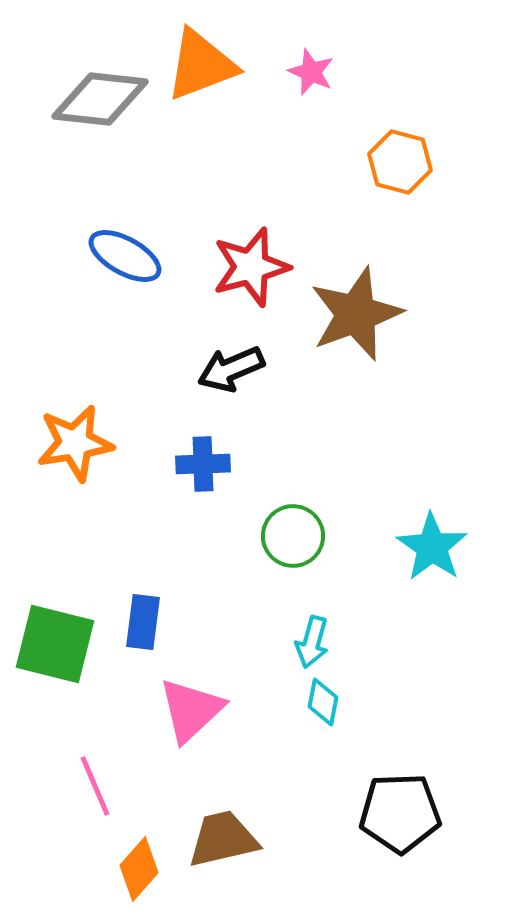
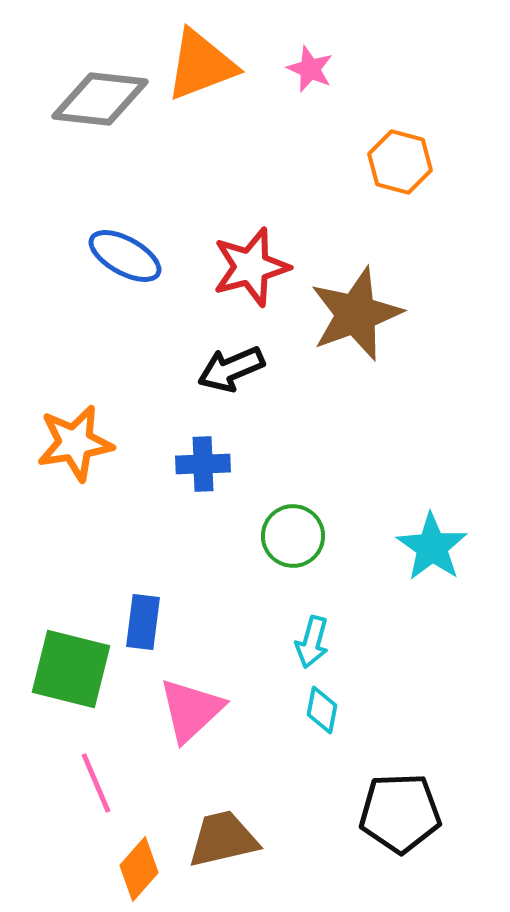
pink star: moved 1 px left, 3 px up
green square: moved 16 px right, 25 px down
cyan diamond: moved 1 px left, 8 px down
pink line: moved 1 px right, 3 px up
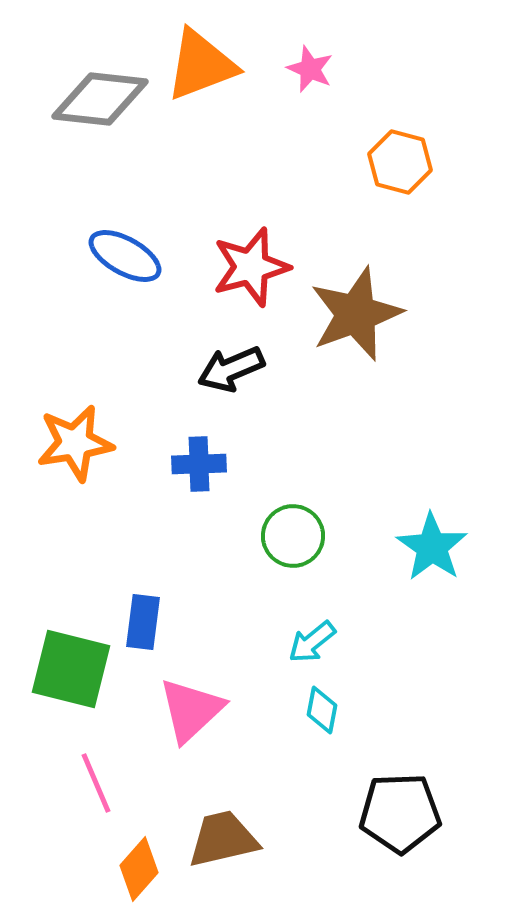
blue cross: moved 4 px left
cyan arrow: rotated 36 degrees clockwise
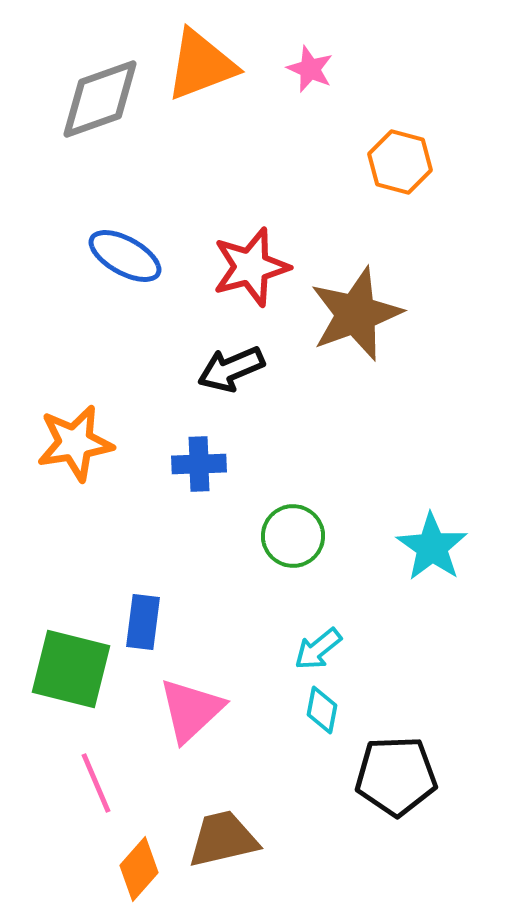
gray diamond: rotated 26 degrees counterclockwise
cyan arrow: moved 6 px right, 7 px down
black pentagon: moved 4 px left, 37 px up
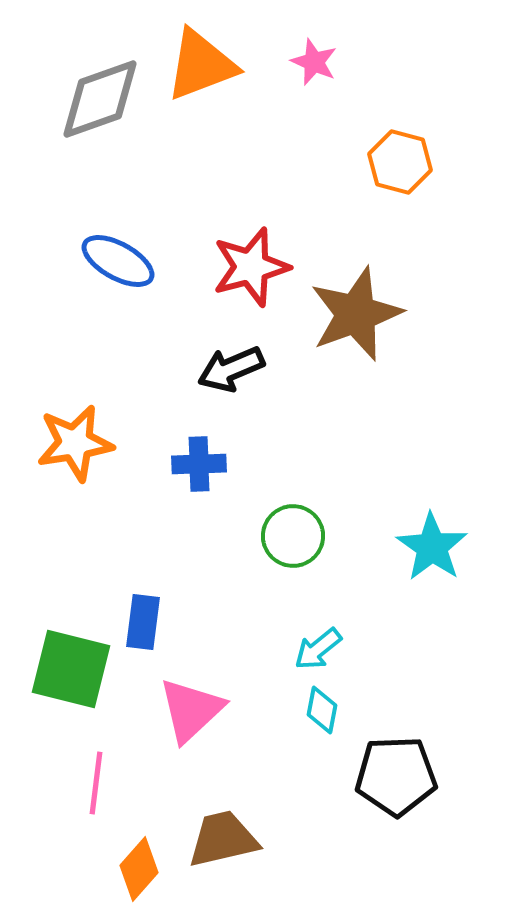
pink star: moved 4 px right, 7 px up
blue ellipse: moved 7 px left, 5 px down
pink line: rotated 30 degrees clockwise
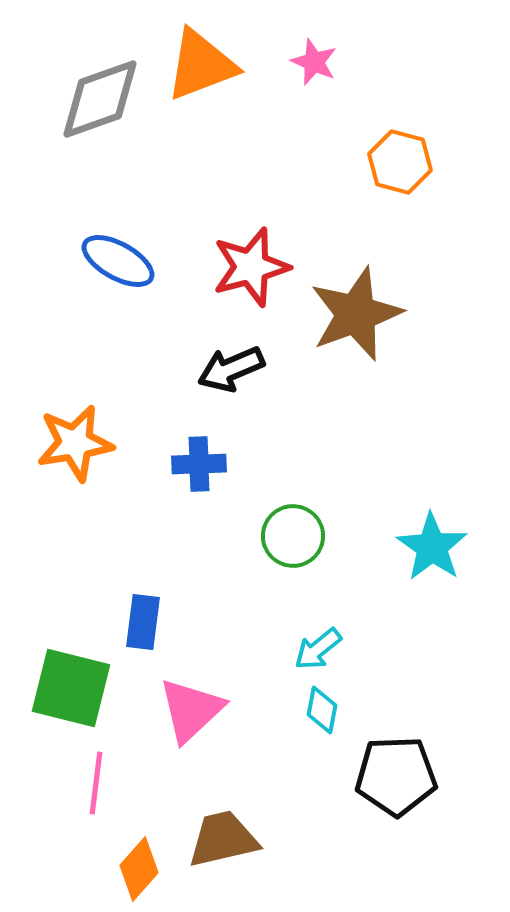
green square: moved 19 px down
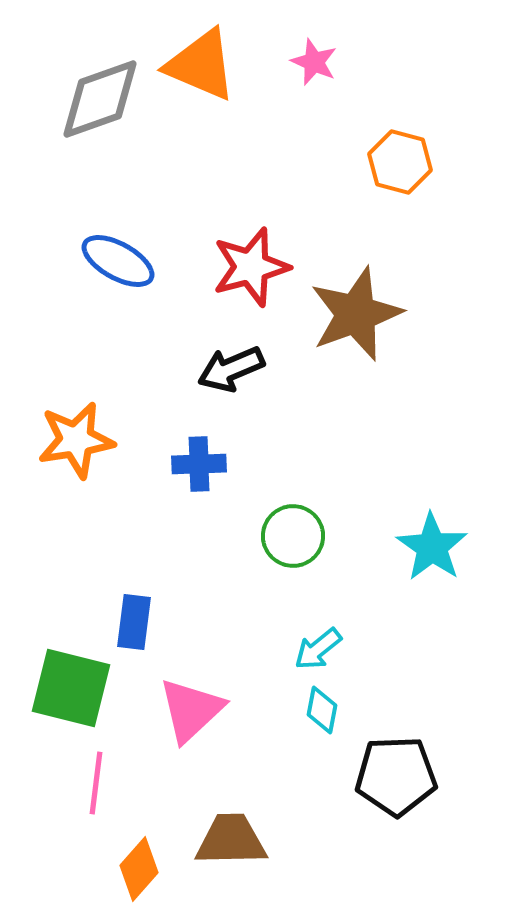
orange triangle: rotated 44 degrees clockwise
orange star: moved 1 px right, 3 px up
blue rectangle: moved 9 px left
brown trapezoid: moved 8 px right, 1 px down; rotated 12 degrees clockwise
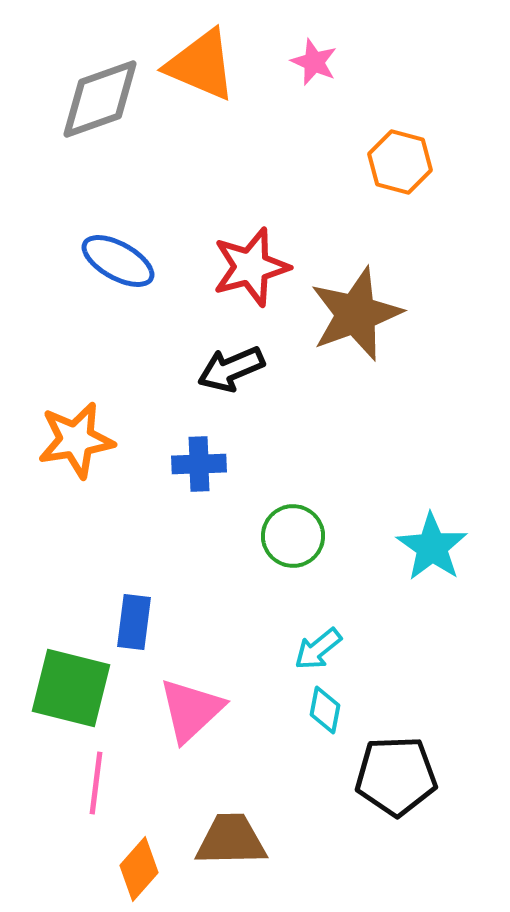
cyan diamond: moved 3 px right
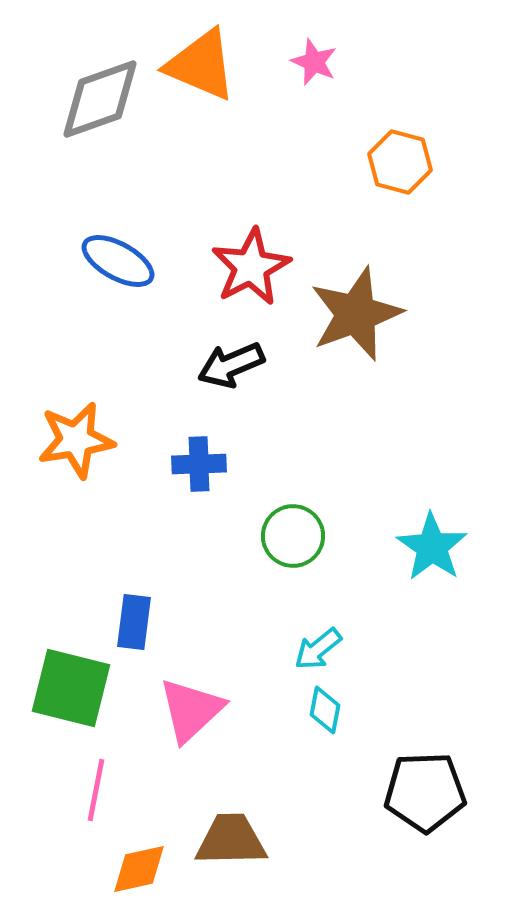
red star: rotated 12 degrees counterclockwise
black arrow: moved 4 px up
black pentagon: moved 29 px right, 16 px down
pink line: moved 7 px down; rotated 4 degrees clockwise
orange diamond: rotated 36 degrees clockwise
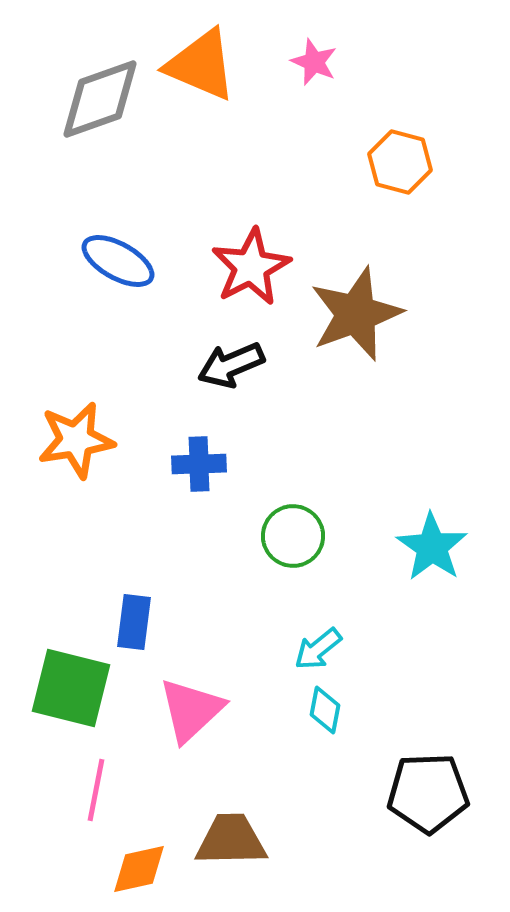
black pentagon: moved 3 px right, 1 px down
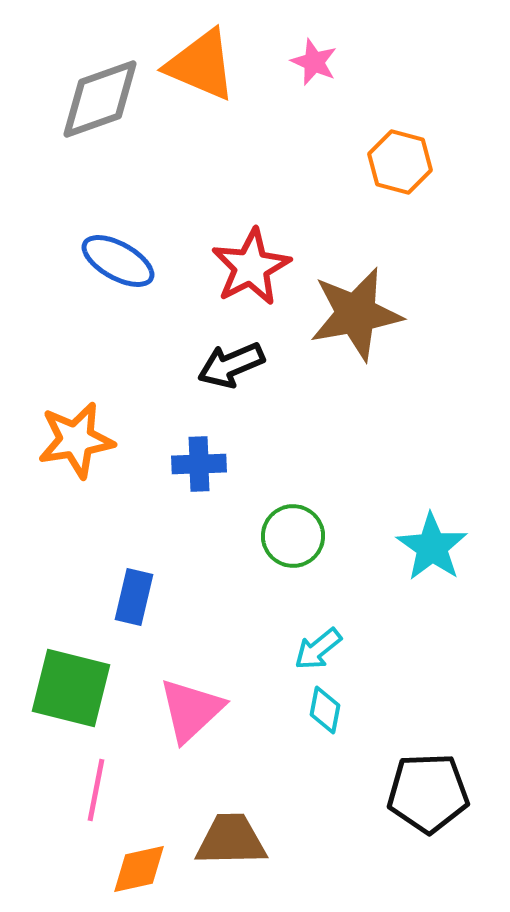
brown star: rotated 10 degrees clockwise
blue rectangle: moved 25 px up; rotated 6 degrees clockwise
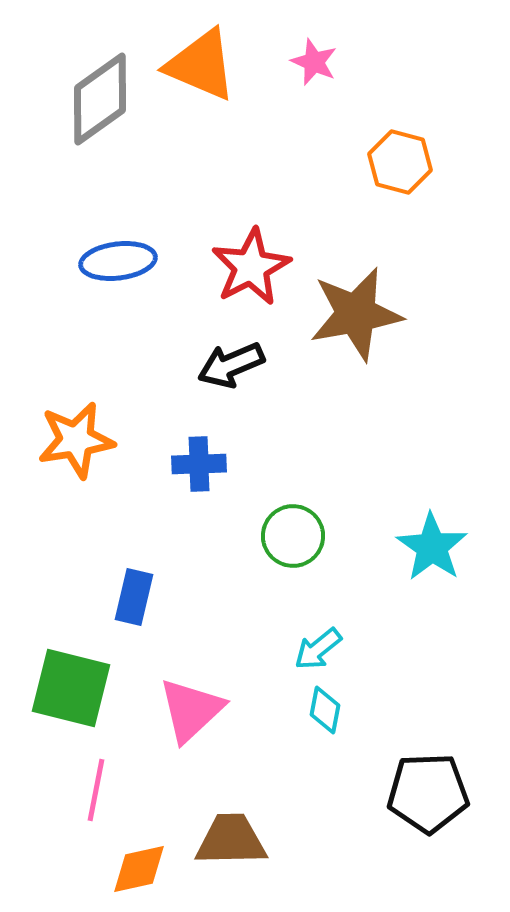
gray diamond: rotated 16 degrees counterclockwise
blue ellipse: rotated 36 degrees counterclockwise
